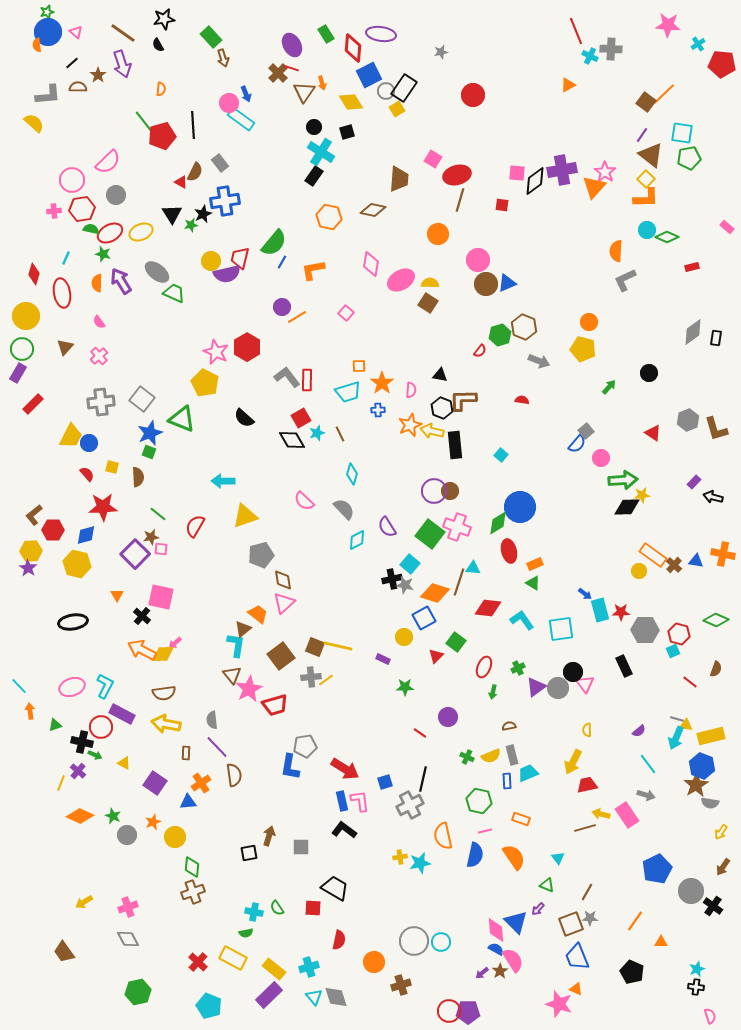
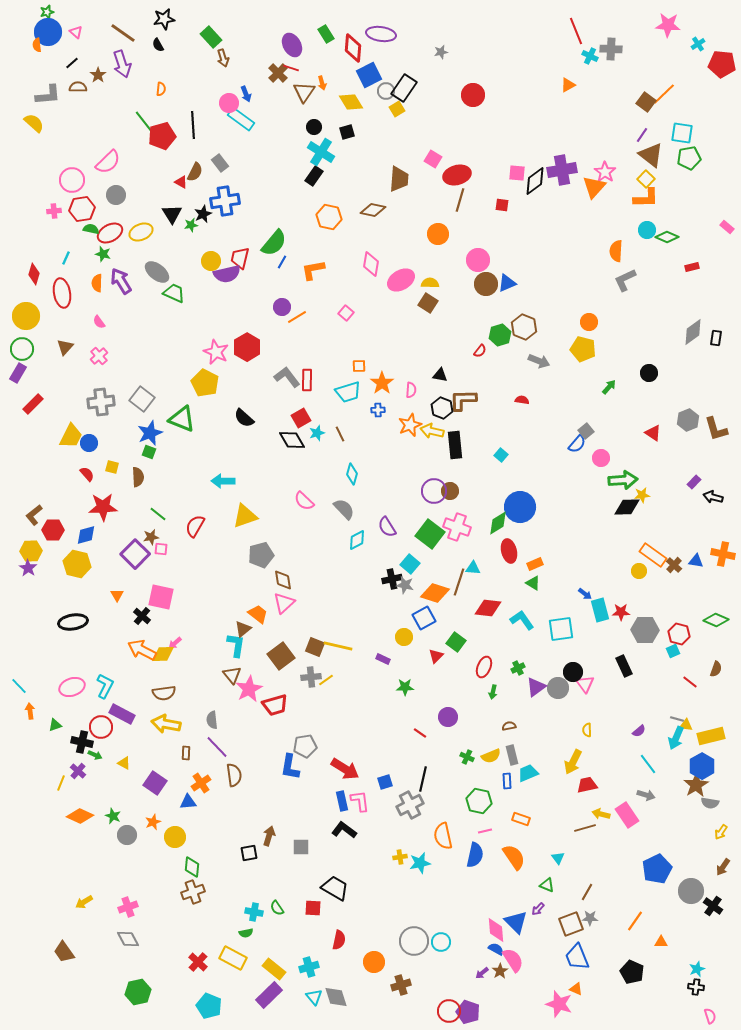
blue hexagon at (702, 766): rotated 10 degrees clockwise
purple pentagon at (468, 1012): rotated 20 degrees clockwise
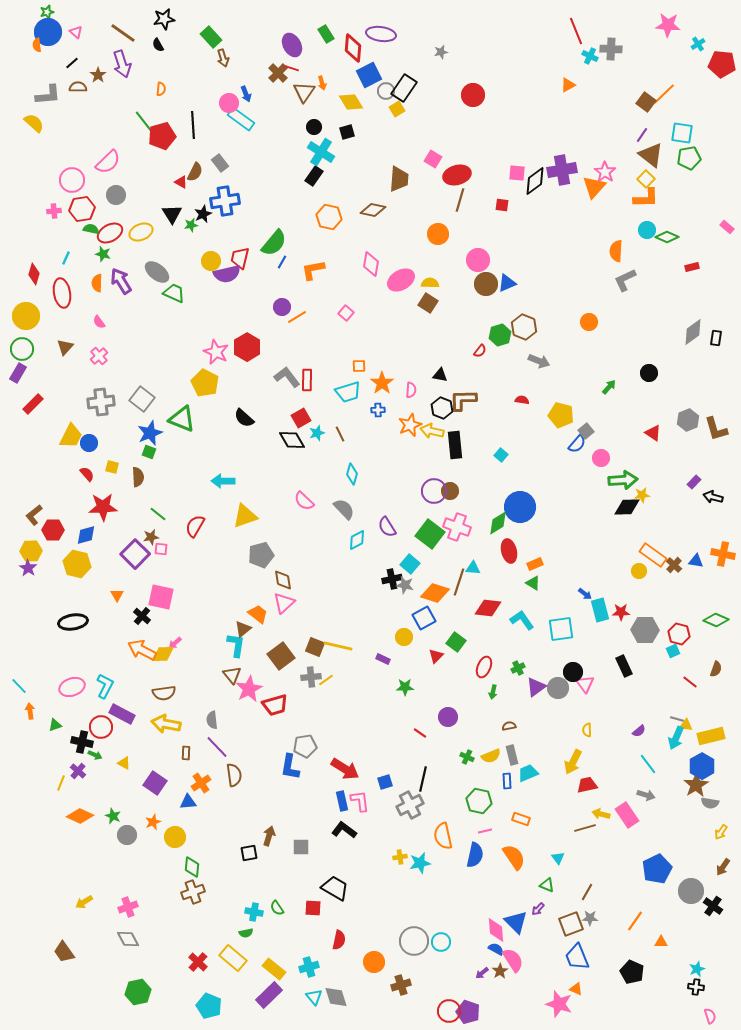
yellow pentagon at (583, 349): moved 22 px left, 66 px down
yellow rectangle at (233, 958): rotated 12 degrees clockwise
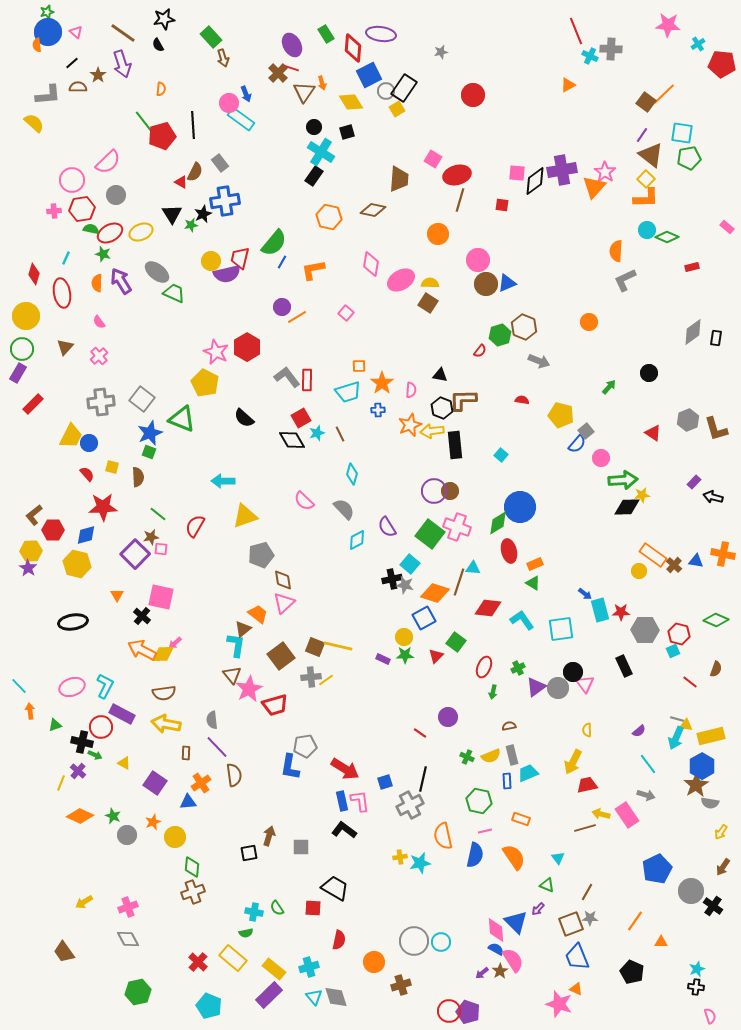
yellow arrow at (432, 431): rotated 20 degrees counterclockwise
green star at (405, 687): moved 32 px up
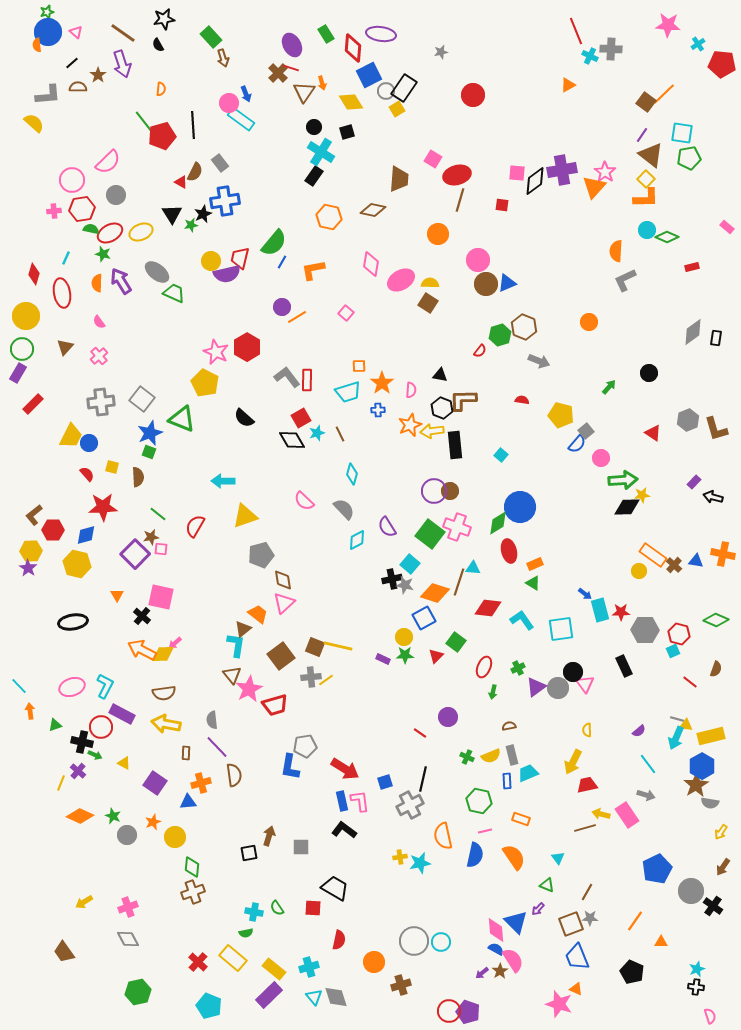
orange cross at (201, 783): rotated 18 degrees clockwise
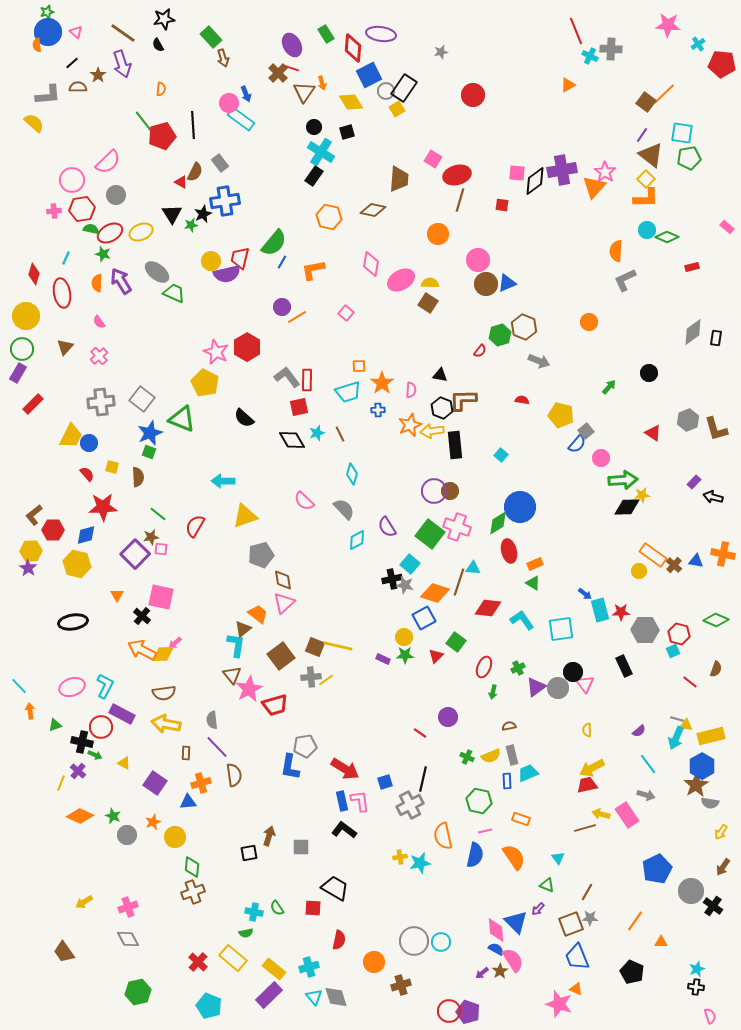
red square at (301, 418): moved 2 px left, 11 px up; rotated 18 degrees clockwise
yellow arrow at (573, 762): moved 19 px right, 6 px down; rotated 35 degrees clockwise
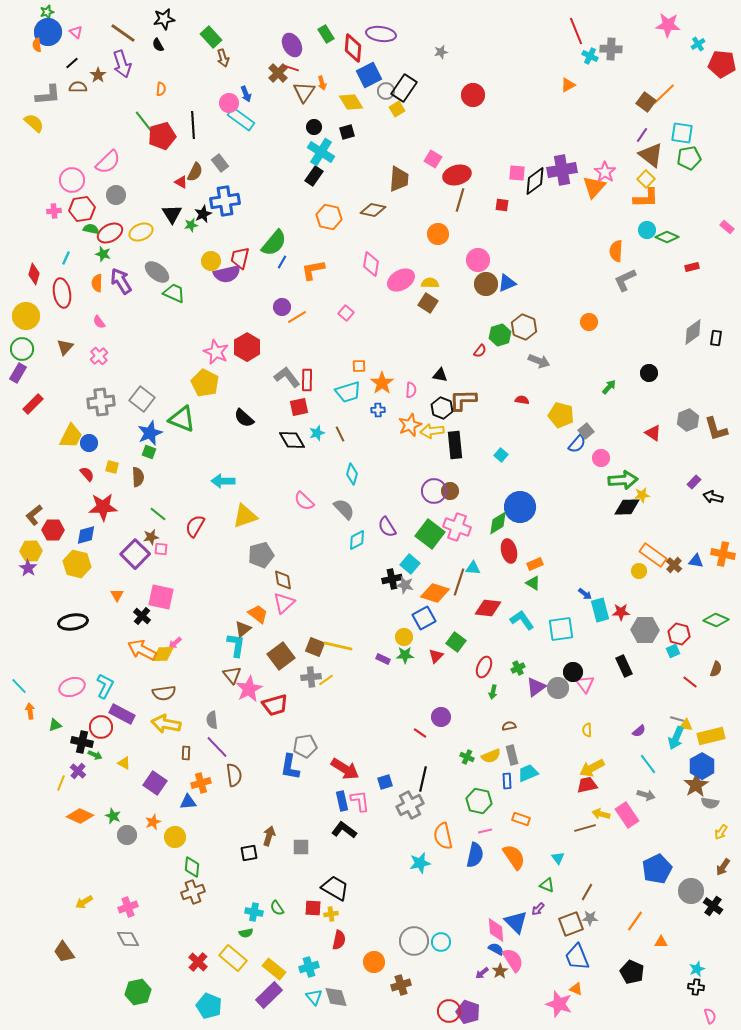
purple circle at (448, 717): moved 7 px left
yellow cross at (400, 857): moved 69 px left, 57 px down
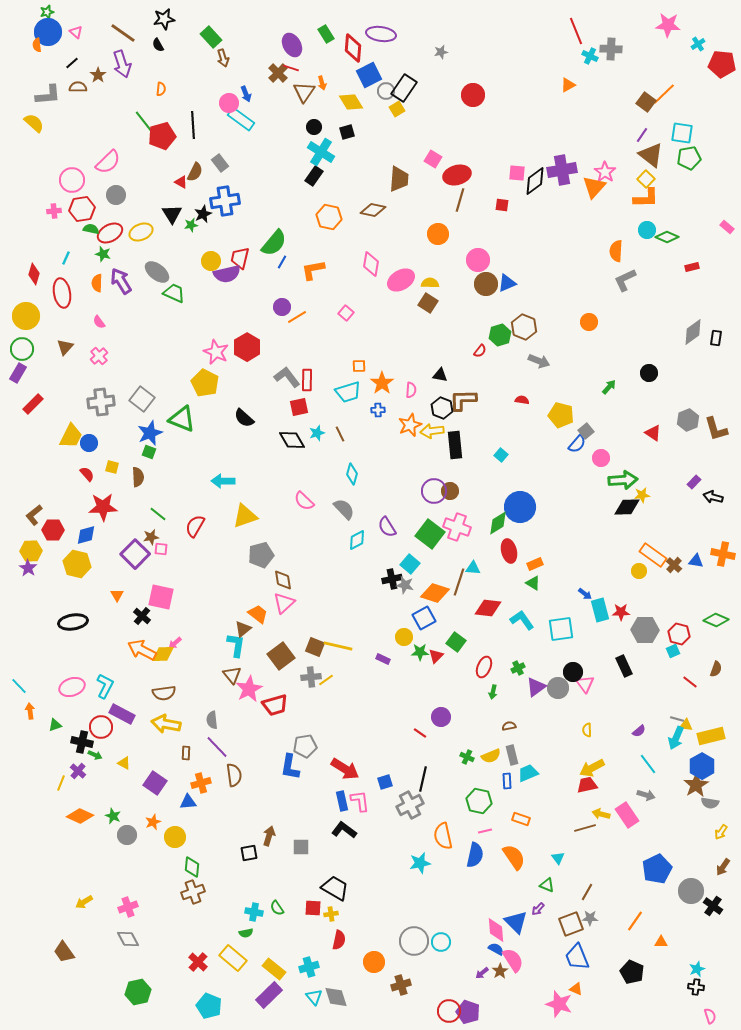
green star at (405, 655): moved 15 px right, 3 px up
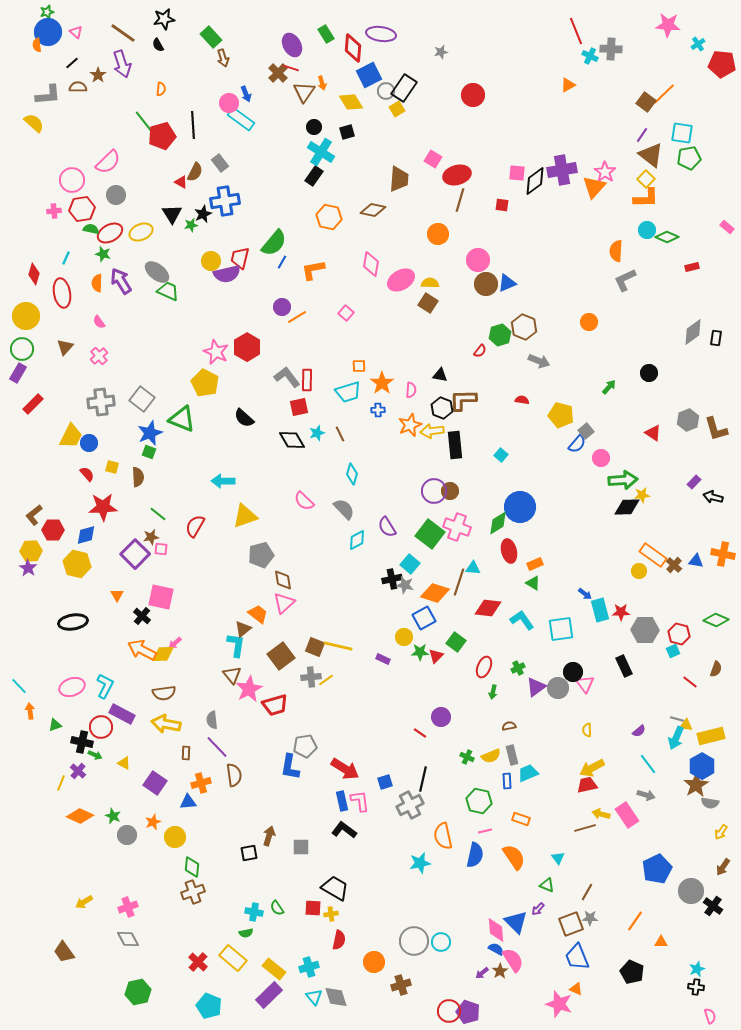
green trapezoid at (174, 293): moved 6 px left, 2 px up
